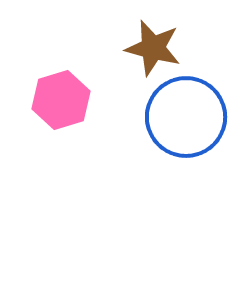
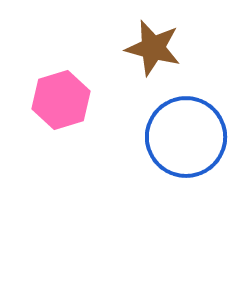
blue circle: moved 20 px down
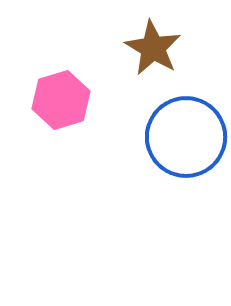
brown star: rotated 16 degrees clockwise
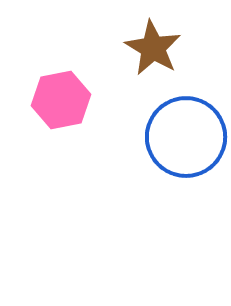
pink hexagon: rotated 6 degrees clockwise
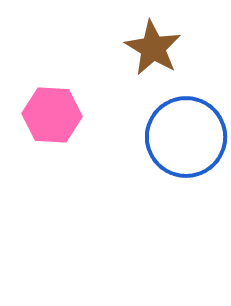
pink hexagon: moved 9 px left, 15 px down; rotated 14 degrees clockwise
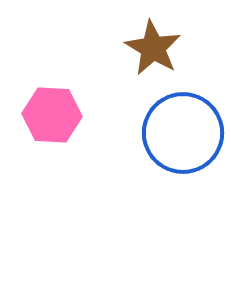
blue circle: moved 3 px left, 4 px up
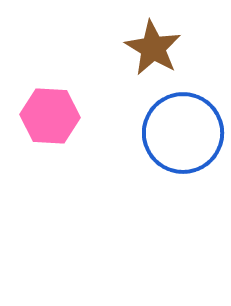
pink hexagon: moved 2 px left, 1 px down
